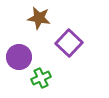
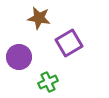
purple square: rotated 16 degrees clockwise
green cross: moved 7 px right, 4 px down
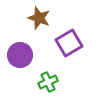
brown star: rotated 10 degrees clockwise
purple circle: moved 1 px right, 2 px up
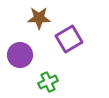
brown star: rotated 20 degrees counterclockwise
purple square: moved 4 px up
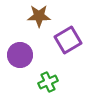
brown star: moved 2 px up
purple square: moved 1 px left, 1 px down
